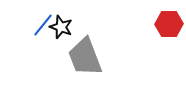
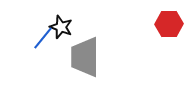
blue line: moved 13 px down
gray trapezoid: rotated 21 degrees clockwise
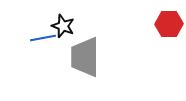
black star: moved 2 px right, 1 px up
blue line: rotated 40 degrees clockwise
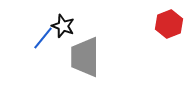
red hexagon: rotated 20 degrees counterclockwise
blue line: rotated 40 degrees counterclockwise
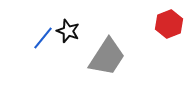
black star: moved 5 px right, 5 px down
gray trapezoid: moved 22 px right; rotated 147 degrees counterclockwise
